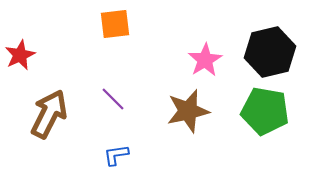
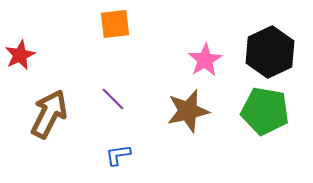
black hexagon: rotated 12 degrees counterclockwise
blue L-shape: moved 2 px right
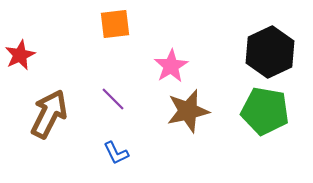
pink star: moved 34 px left, 6 px down
blue L-shape: moved 2 px left, 2 px up; rotated 108 degrees counterclockwise
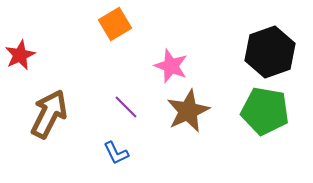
orange square: rotated 24 degrees counterclockwise
black hexagon: rotated 6 degrees clockwise
pink star: rotated 20 degrees counterclockwise
purple line: moved 13 px right, 8 px down
brown star: rotated 12 degrees counterclockwise
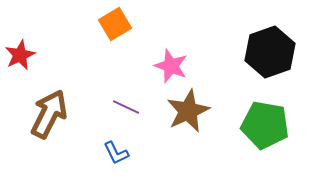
purple line: rotated 20 degrees counterclockwise
green pentagon: moved 14 px down
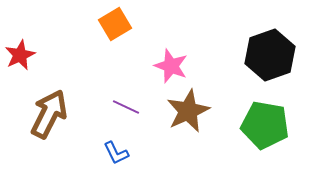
black hexagon: moved 3 px down
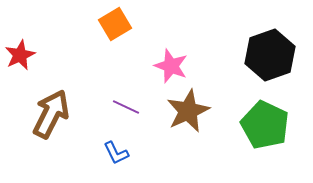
brown arrow: moved 2 px right
green pentagon: rotated 15 degrees clockwise
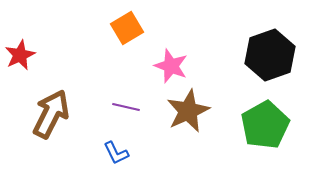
orange square: moved 12 px right, 4 px down
purple line: rotated 12 degrees counterclockwise
green pentagon: rotated 18 degrees clockwise
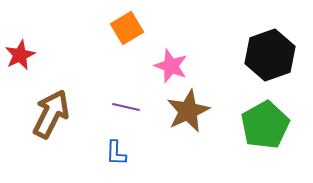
blue L-shape: rotated 28 degrees clockwise
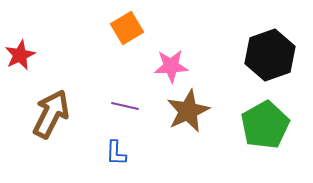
pink star: rotated 24 degrees counterclockwise
purple line: moved 1 px left, 1 px up
